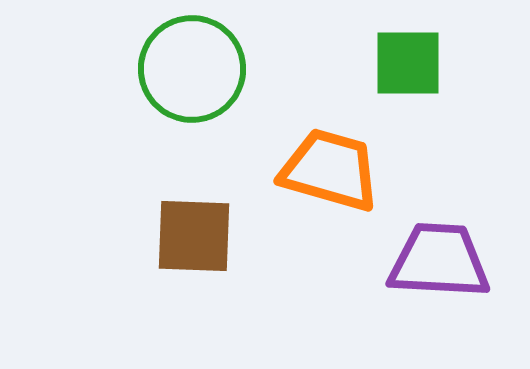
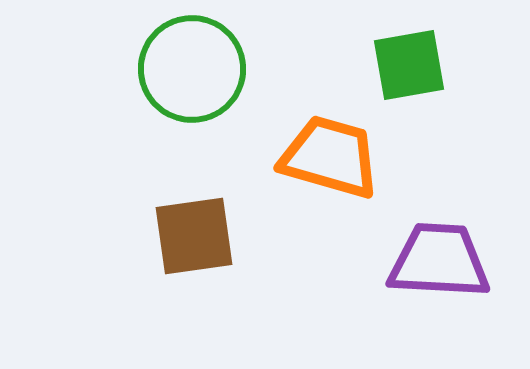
green square: moved 1 px right, 2 px down; rotated 10 degrees counterclockwise
orange trapezoid: moved 13 px up
brown square: rotated 10 degrees counterclockwise
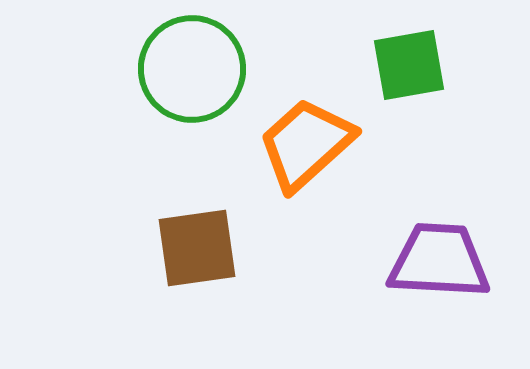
orange trapezoid: moved 24 px left, 13 px up; rotated 58 degrees counterclockwise
brown square: moved 3 px right, 12 px down
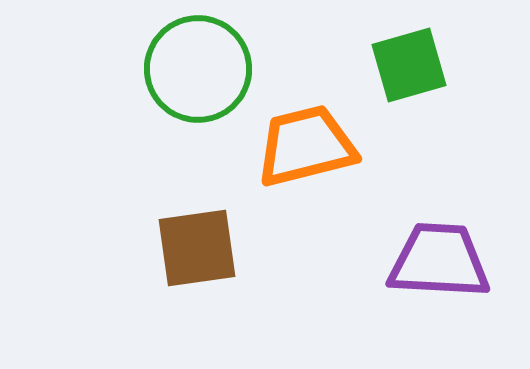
green square: rotated 6 degrees counterclockwise
green circle: moved 6 px right
orange trapezoid: moved 2 px down; rotated 28 degrees clockwise
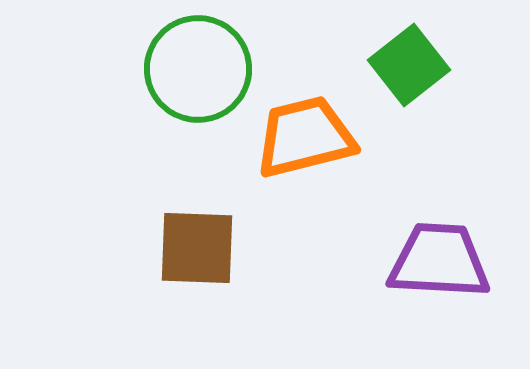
green square: rotated 22 degrees counterclockwise
orange trapezoid: moved 1 px left, 9 px up
brown square: rotated 10 degrees clockwise
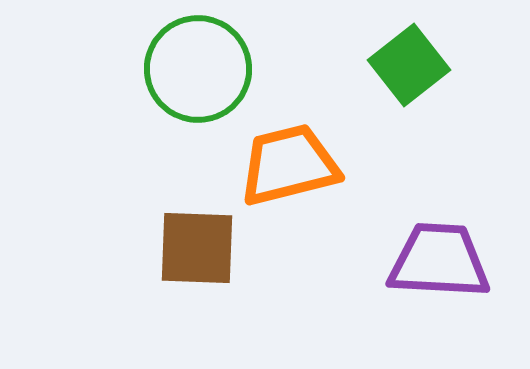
orange trapezoid: moved 16 px left, 28 px down
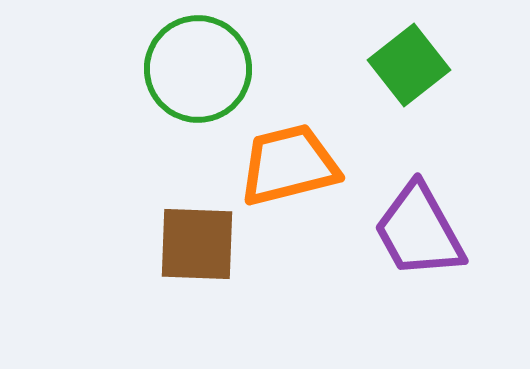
brown square: moved 4 px up
purple trapezoid: moved 20 px left, 30 px up; rotated 122 degrees counterclockwise
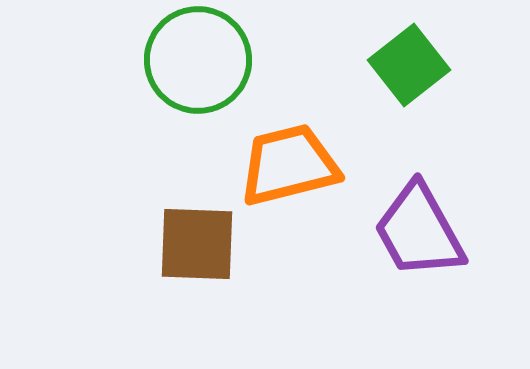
green circle: moved 9 px up
